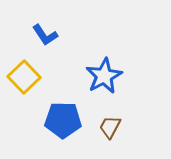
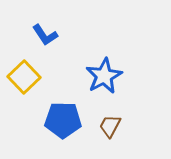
brown trapezoid: moved 1 px up
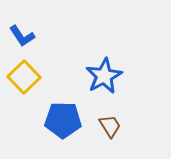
blue L-shape: moved 23 px left, 1 px down
brown trapezoid: rotated 120 degrees clockwise
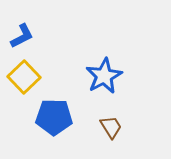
blue L-shape: rotated 84 degrees counterclockwise
blue pentagon: moved 9 px left, 3 px up
brown trapezoid: moved 1 px right, 1 px down
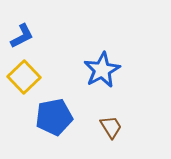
blue star: moved 2 px left, 6 px up
blue pentagon: rotated 12 degrees counterclockwise
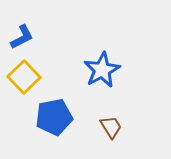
blue L-shape: moved 1 px down
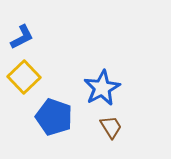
blue star: moved 18 px down
blue pentagon: rotated 30 degrees clockwise
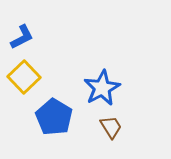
blue pentagon: rotated 12 degrees clockwise
